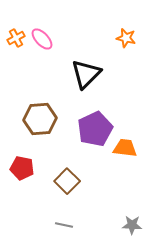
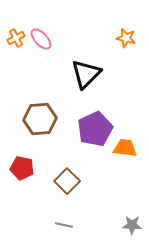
pink ellipse: moved 1 px left
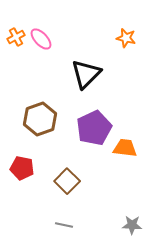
orange cross: moved 1 px up
brown hexagon: rotated 16 degrees counterclockwise
purple pentagon: moved 1 px left, 1 px up
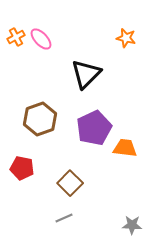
brown square: moved 3 px right, 2 px down
gray line: moved 7 px up; rotated 36 degrees counterclockwise
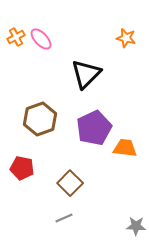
gray star: moved 4 px right, 1 px down
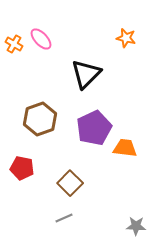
orange cross: moved 2 px left, 7 px down; rotated 30 degrees counterclockwise
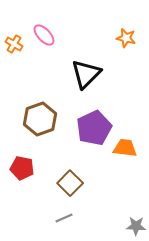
pink ellipse: moved 3 px right, 4 px up
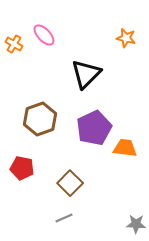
gray star: moved 2 px up
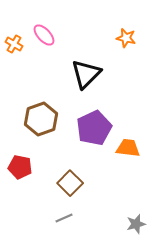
brown hexagon: moved 1 px right
orange trapezoid: moved 3 px right
red pentagon: moved 2 px left, 1 px up
gray star: rotated 18 degrees counterclockwise
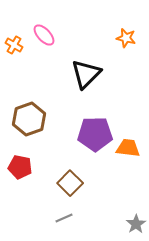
orange cross: moved 1 px down
brown hexagon: moved 12 px left
purple pentagon: moved 1 px right, 6 px down; rotated 24 degrees clockwise
gray star: rotated 18 degrees counterclockwise
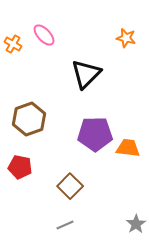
orange cross: moved 1 px left, 1 px up
brown square: moved 3 px down
gray line: moved 1 px right, 7 px down
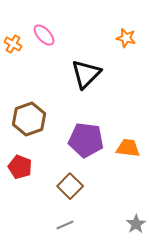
purple pentagon: moved 9 px left, 6 px down; rotated 8 degrees clockwise
red pentagon: rotated 10 degrees clockwise
